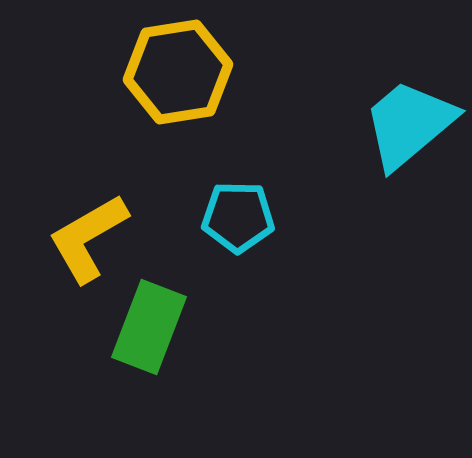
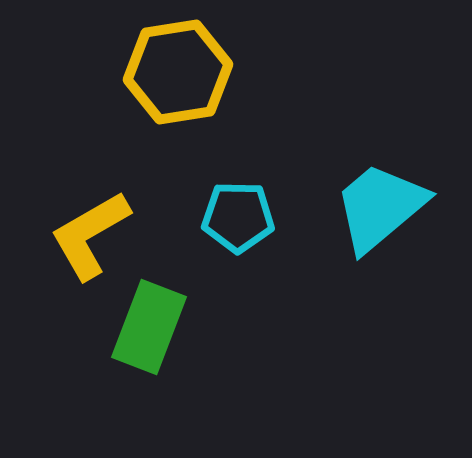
cyan trapezoid: moved 29 px left, 83 px down
yellow L-shape: moved 2 px right, 3 px up
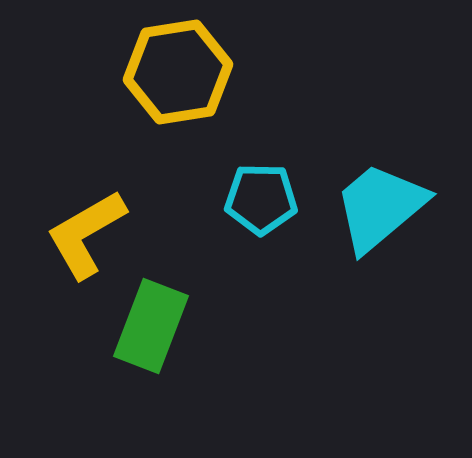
cyan pentagon: moved 23 px right, 18 px up
yellow L-shape: moved 4 px left, 1 px up
green rectangle: moved 2 px right, 1 px up
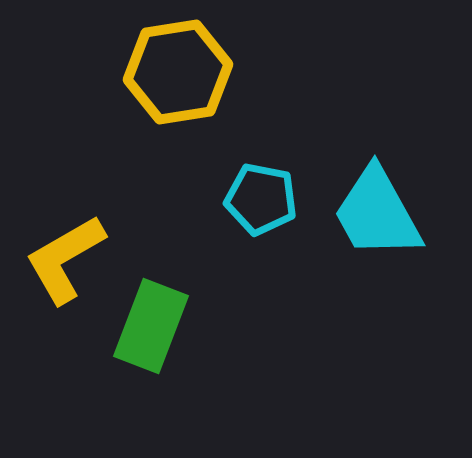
cyan pentagon: rotated 10 degrees clockwise
cyan trapezoid: moved 3 px left, 6 px down; rotated 79 degrees counterclockwise
yellow L-shape: moved 21 px left, 25 px down
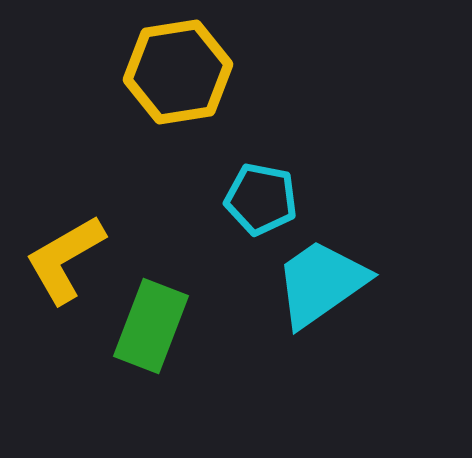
cyan trapezoid: moved 56 px left, 70 px down; rotated 84 degrees clockwise
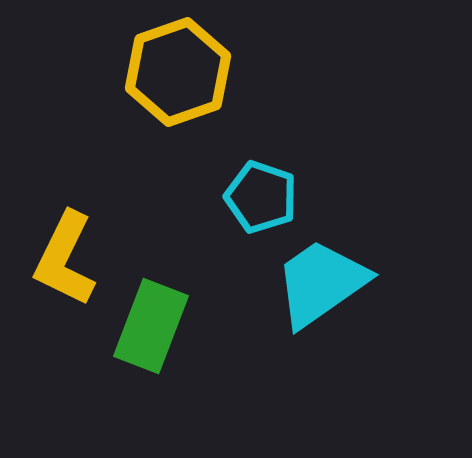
yellow hexagon: rotated 10 degrees counterclockwise
cyan pentagon: moved 2 px up; rotated 8 degrees clockwise
yellow L-shape: rotated 34 degrees counterclockwise
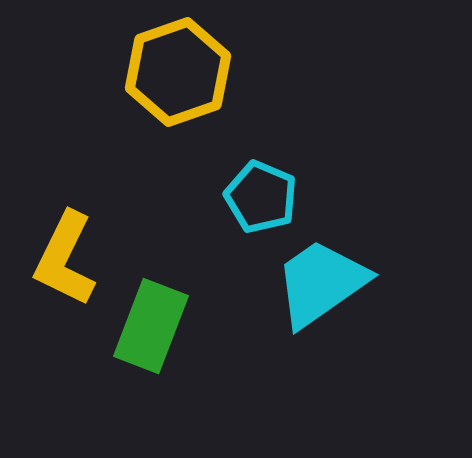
cyan pentagon: rotated 4 degrees clockwise
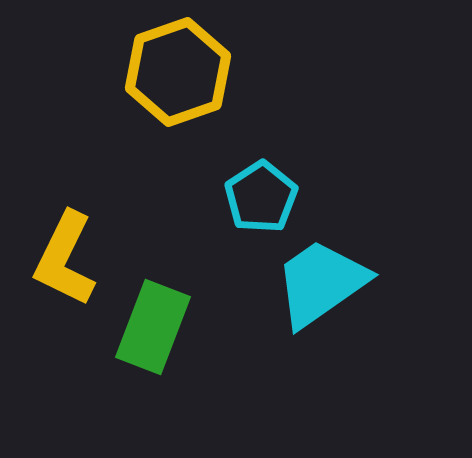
cyan pentagon: rotated 16 degrees clockwise
green rectangle: moved 2 px right, 1 px down
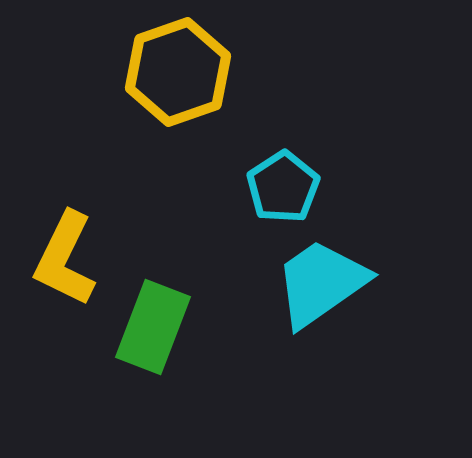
cyan pentagon: moved 22 px right, 10 px up
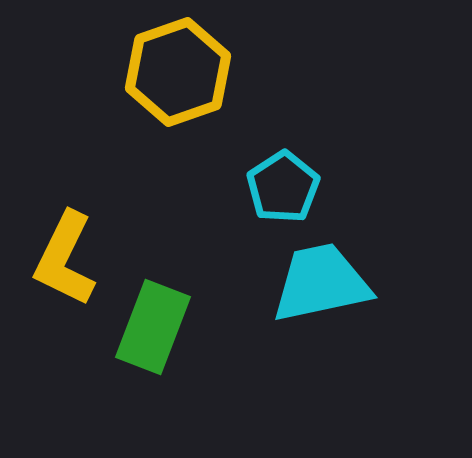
cyan trapezoid: rotated 23 degrees clockwise
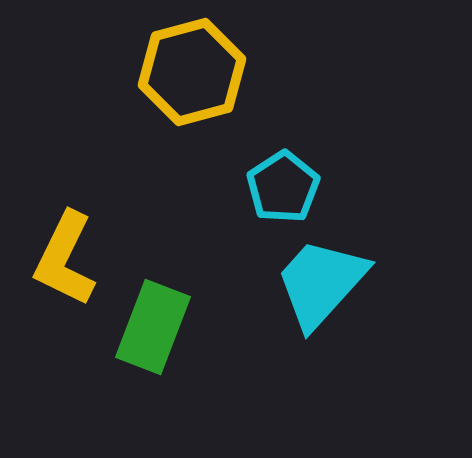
yellow hexagon: moved 14 px right; rotated 4 degrees clockwise
cyan trapezoid: rotated 36 degrees counterclockwise
